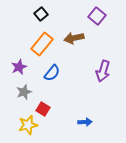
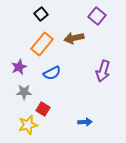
blue semicircle: rotated 24 degrees clockwise
gray star: rotated 21 degrees clockwise
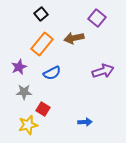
purple square: moved 2 px down
purple arrow: rotated 125 degrees counterclockwise
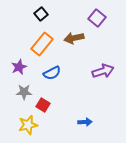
red square: moved 4 px up
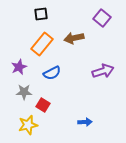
black square: rotated 32 degrees clockwise
purple square: moved 5 px right
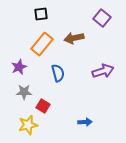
blue semicircle: moved 6 px right; rotated 78 degrees counterclockwise
red square: moved 1 px down
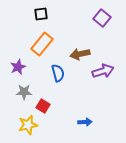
brown arrow: moved 6 px right, 16 px down
purple star: moved 1 px left
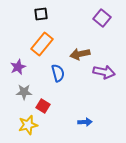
purple arrow: moved 1 px right, 1 px down; rotated 30 degrees clockwise
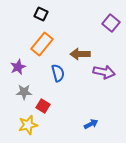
black square: rotated 32 degrees clockwise
purple square: moved 9 px right, 5 px down
brown arrow: rotated 12 degrees clockwise
blue arrow: moved 6 px right, 2 px down; rotated 24 degrees counterclockwise
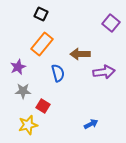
purple arrow: rotated 20 degrees counterclockwise
gray star: moved 1 px left, 1 px up
